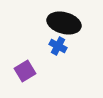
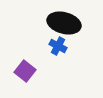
purple square: rotated 20 degrees counterclockwise
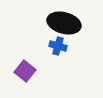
blue cross: rotated 12 degrees counterclockwise
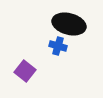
black ellipse: moved 5 px right, 1 px down
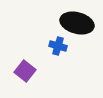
black ellipse: moved 8 px right, 1 px up
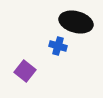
black ellipse: moved 1 px left, 1 px up
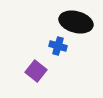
purple square: moved 11 px right
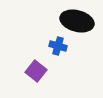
black ellipse: moved 1 px right, 1 px up
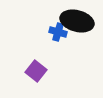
blue cross: moved 14 px up
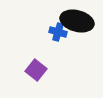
purple square: moved 1 px up
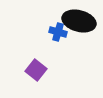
black ellipse: moved 2 px right
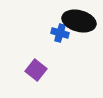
blue cross: moved 2 px right, 1 px down
